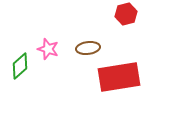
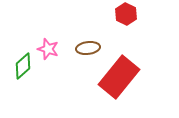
red hexagon: rotated 20 degrees counterclockwise
green diamond: moved 3 px right
red rectangle: rotated 42 degrees counterclockwise
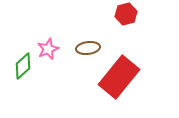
red hexagon: rotated 20 degrees clockwise
pink star: rotated 30 degrees clockwise
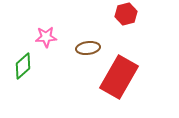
pink star: moved 2 px left, 12 px up; rotated 20 degrees clockwise
red rectangle: rotated 9 degrees counterclockwise
